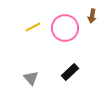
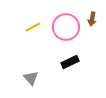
brown arrow: moved 3 px down
pink circle: moved 1 px right, 1 px up
black rectangle: moved 10 px up; rotated 18 degrees clockwise
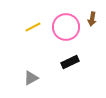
gray triangle: rotated 42 degrees clockwise
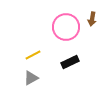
yellow line: moved 28 px down
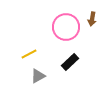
yellow line: moved 4 px left, 1 px up
black rectangle: rotated 18 degrees counterclockwise
gray triangle: moved 7 px right, 2 px up
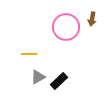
yellow line: rotated 28 degrees clockwise
black rectangle: moved 11 px left, 19 px down
gray triangle: moved 1 px down
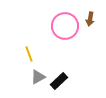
brown arrow: moved 2 px left
pink circle: moved 1 px left, 1 px up
yellow line: rotated 70 degrees clockwise
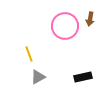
black rectangle: moved 24 px right, 4 px up; rotated 30 degrees clockwise
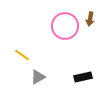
yellow line: moved 7 px left, 1 px down; rotated 35 degrees counterclockwise
